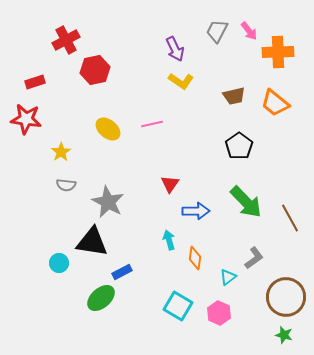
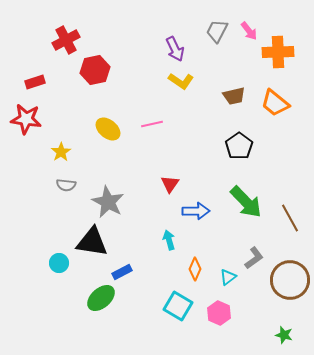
orange diamond: moved 11 px down; rotated 15 degrees clockwise
brown circle: moved 4 px right, 17 px up
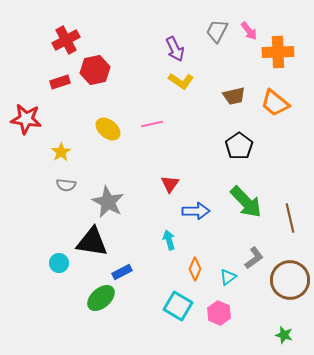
red rectangle: moved 25 px right
brown line: rotated 16 degrees clockwise
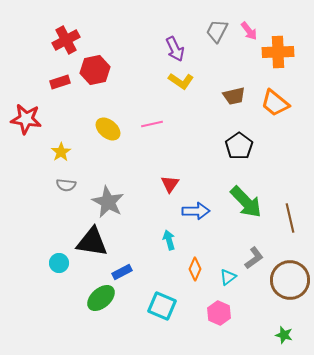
cyan square: moved 16 px left; rotated 8 degrees counterclockwise
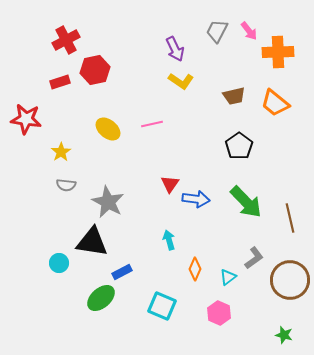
blue arrow: moved 12 px up; rotated 8 degrees clockwise
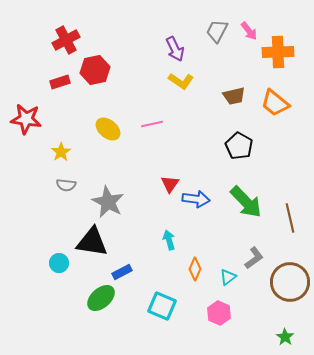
black pentagon: rotated 8 degrees counterclockwise
brown circle: moved 2 px down
green star: moved 1 px right, 2 px down; rotated 18 degrees clockwise
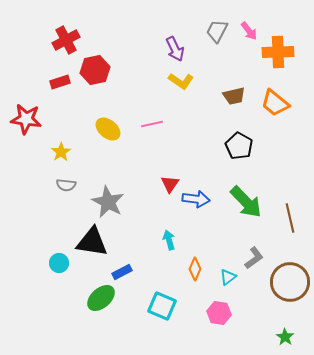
pink hexagon: rotated 15 degrees counterclockwise
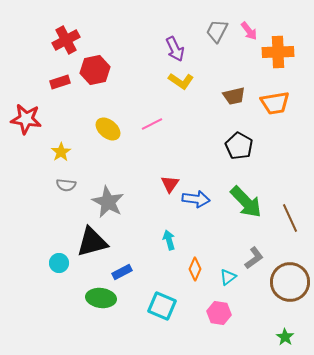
orange trapezoid: rotated 48 degrees counterclockwise
pink line: rotated 15 degrees counterclockwise
brown line: rotated 12 degrees counterclockwise
black triangle: rotated 24 degrees counterclockwise
green ellipse: rotated 48 degrees clockwise
